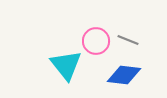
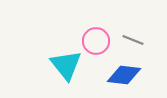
gray line: moved 5 px right
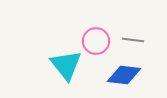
gray line: rotated 15 degrees counterclockwise
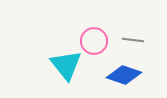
pink circle: moved 2 px left
blue diamond: rotated 12 degrees clockwise
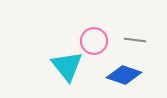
gray line: moved 2 px right
cyan triangle: moved 1 px right, 1 px down
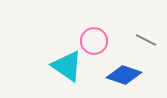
gray line: moved 11 px right; rotated 20 degrees clockwise
cyan triangle: rotated 16 degrees counterclockwise
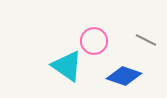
blue diamond: moved 1 px down
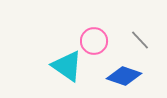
gray line: moved 6 px left; rotated 20 degrees clockwise
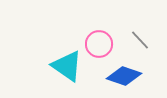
pink circle: moved 5 px right, 3 px down
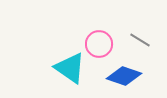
gray line: rotated 15 degrees counterclockwise
cyan triangle: moved 3 px right, 2 px down
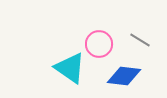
blue diamond: rotated 12 degrees counterclockwise
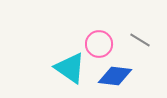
blue diamond: moved 9 px left
